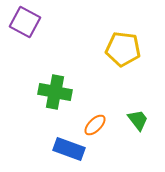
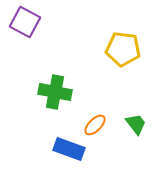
green trapezoid: moved 2 px left, 4 px down
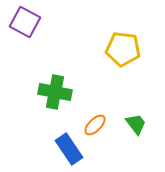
blue rectangle: rotated 36 degrees clockwise
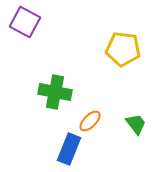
orange ellipse: moved 5 px left, 4 px up
blue rectangle: rotated 56 degrees clockwise
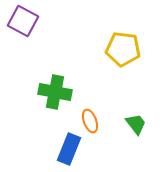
purple square: moved 2 px left, 1 px up
orange ellipse: rotated 65 degrees counterclockwise
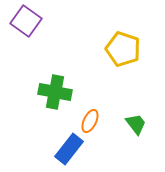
purple square: moved 3 px right; rotated 8 degrees clockwise
yellow pentagon: rotated 12 degrees clockwise
orange ellipse: rotated 45 degrees clockwise
blue rectangle: rotated 16 degrees clockwise
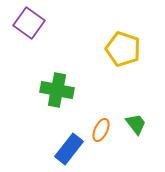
purple square: moved 3 px right, 2 px down
green cross: moved 2 px right, 2 px up
orange ellipse: moved 11 px right, 9 px down
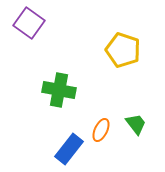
yellow pentagon: moved 1 px down
green cross: moved 2 px right
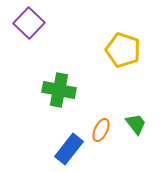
purple square: rotated 8 degrees clockwise
